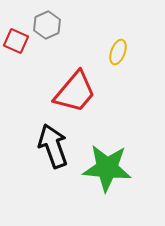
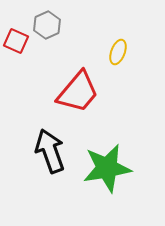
red trapezoid: moved 3 px right
black arrow: moved 3 px left, 5 px down
green star: rotated 15 degrees counterclockwise
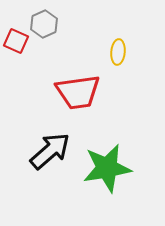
gray hexagon: moved 3 px left, 1 px up
yellow ellipse: rotated 15 degrees counterclockwise
red trapezoid: rotated 42 degrees clockwise
black arrow: rotated 69 degrees clockwise
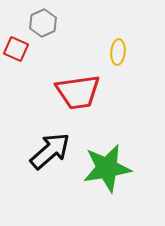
gray hexagon: moved 1 px left, 1 px up
red square: moved 8 px down
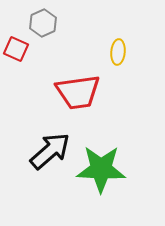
green star: moved 6 px left, 1 px down; rotated 12 degrees clockwise
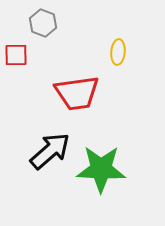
gray hexagon: rotated 16 degrees counterclockwise
red square: moved 6 px down; rotated 25 degrees counterclockwise
red trapezoid: moved 1 px left, 1 px down
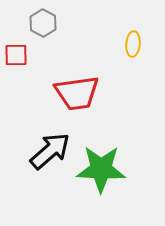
gray hexagon: rotated 8 degrees clockwise
yellow ellipse: moved 15 px right, 8 px up
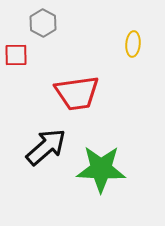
black arrow: moved 4 px left, 4 px up
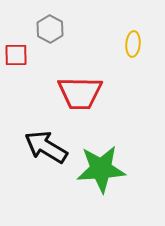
gray hexagon: moved 7 px right, 6 px down
red trapezoid: moved 3 px right; rotated 9 degrees clockwise
black arrow: rotated 108 degrees counterclockwise
green star: rotated 6 degrees counterclockwise
